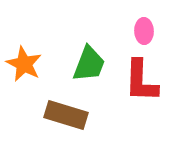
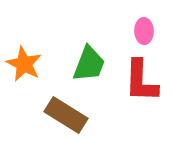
brown rectangle: rotated 15 degrees clockwise
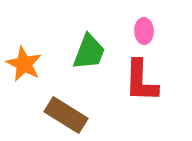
green trapezoid: moved 12 px up
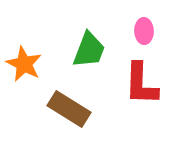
green trapezoid: moved 2 px up
red L-shape: moved 3 px down
brown rectangle: moved 3 px right, 6 px up
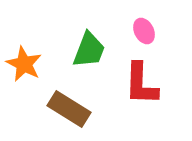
pink ellipse: rotated 25 degrees counterclockwise
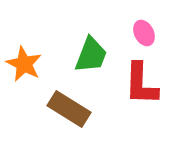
pink ellipse: moved 2 px down
green trapezoid: moved 2 px right, 5 px down
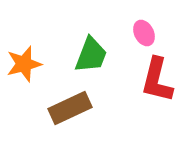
orange star: rotated 30 degrees clockwise
red L-shape: moved 16 px right, 4 px up; rotated 12 degrees clockwise
brown rectangle: moved 1 px right, 1 px up; rotated 57 degrees counterclockwise
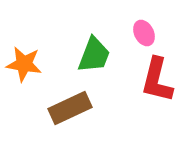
green trapezoid: moved 3 px right
orange star: rotated 24 degrees clockwise
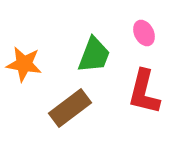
red L-shape: moved 13 px left, 12 px down
brown rectangle: rotated 12 degrees counterclockwise
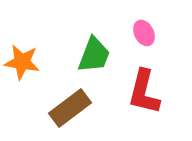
orange star: moved 2 px left, 2 px up
